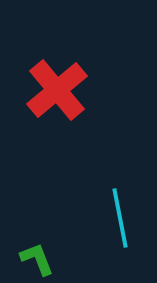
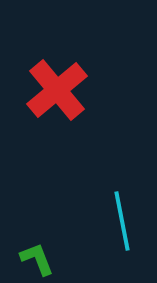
cyan line: moved 2 px right, 3 px down
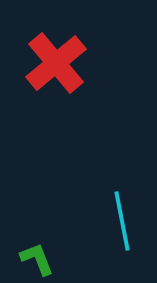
red cross: moved 1 px left, 27 px up
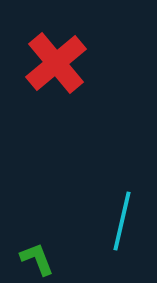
cyan line: rotated 24 degrees clockwise
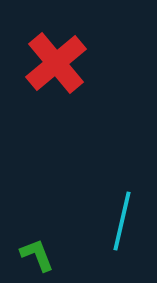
green L-shape: moved 4 px up
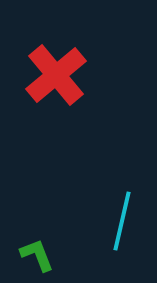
red cross: moved 12 px down
